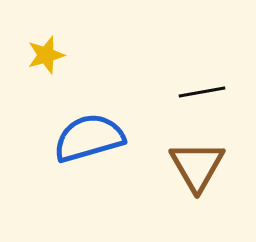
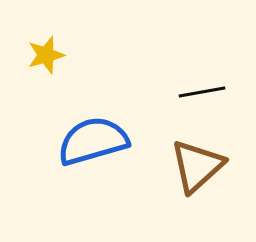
blue semicircle: moved 4 px right, 3 px down
brown triangle: rotated 18 degrees clockwise
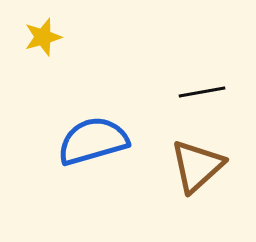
yellow star: moved 3 px left, 18 px up
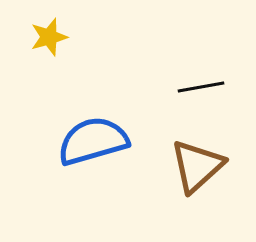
yellow star: moved 6 px right
black line: moved 1 px left, 5 px up
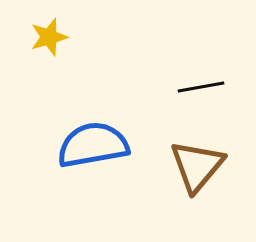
blue semicircle: moved 4 px down; rotated 6 degrees clockwise
brown triangle: rotated 8 degrees counterclockwise
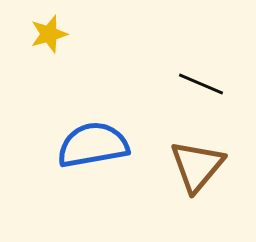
yellow star: moved 3 px up
black line: moved 3 px up; rotated 33 degrees clockwise
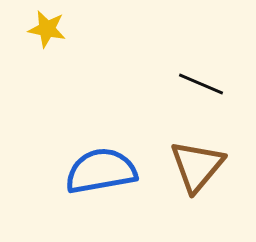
yellow star: moved 2 px left, 5 px up; rotated 27 degrees clockwise
blue semicircle: moved 8 px right, 26 px down
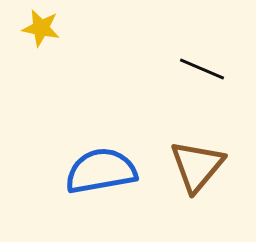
yellow star: moved 6 px left, 1 px up
black line: moved 1 px right, 15 px up
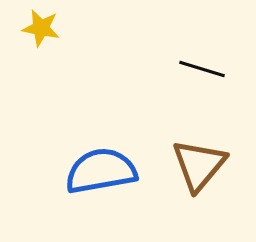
black line: rotated 6 degrees counterclockwise
brown triangle: moved 2 px right, 1 px up
